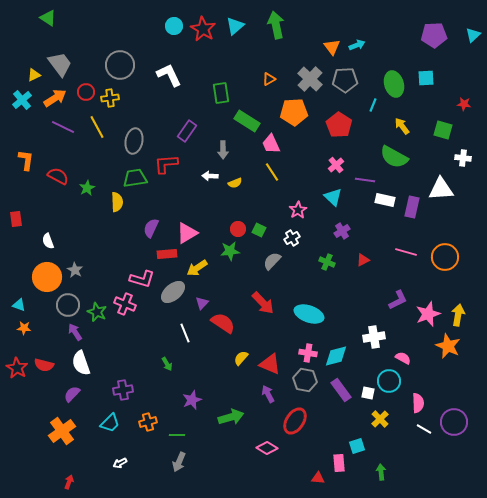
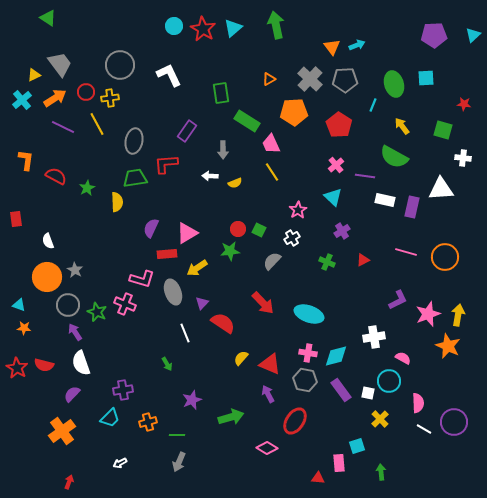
cyan triangle at (235, 26): moved 2 px left, 2 px down
yellow line at (97, 127): moved 3 px up
red semicircle at (58, 176): moved 2 px left
purple line at (365, 180): moved 4 px up
gray ellipse at (173, 292): rotated 70 degrees counterclockwise
cyan trapezoid at (110, 423): moved 5 px up
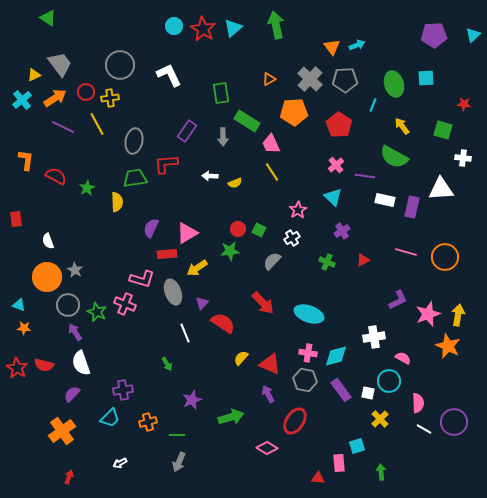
gray arrow at (223, 150): moved 13 px up
red arrow at (69, 482): moved 5 px up
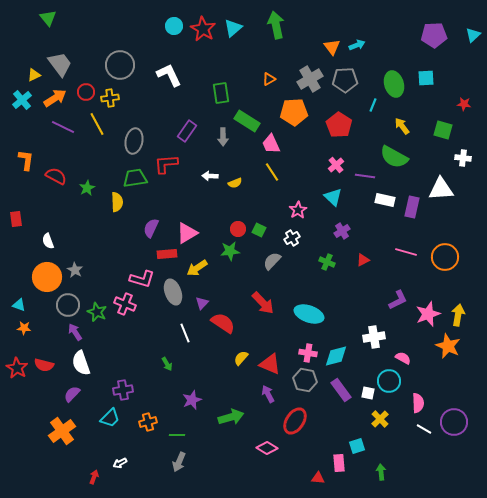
green triangle at (48, 18): rotated 18 degrees clockwise
gray cross at (310, 79): rotated 15 degrees clockwise
red arrow at (69, 477): moved 25 px right
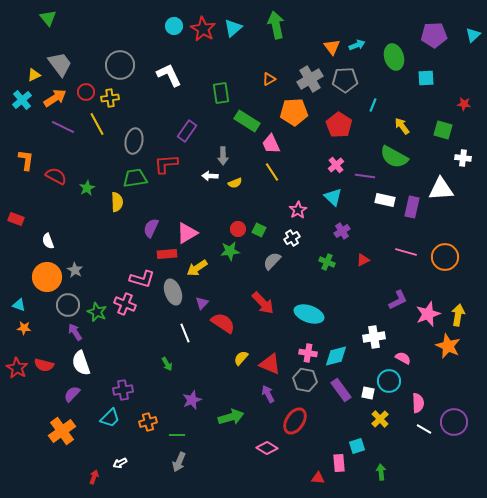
green ellipse at (394, 84): moved 27 px up
gray arrow at (223, 137): moved 19 px down
red rectangle at (16, 219): rotated 63 degrees counterclockwise
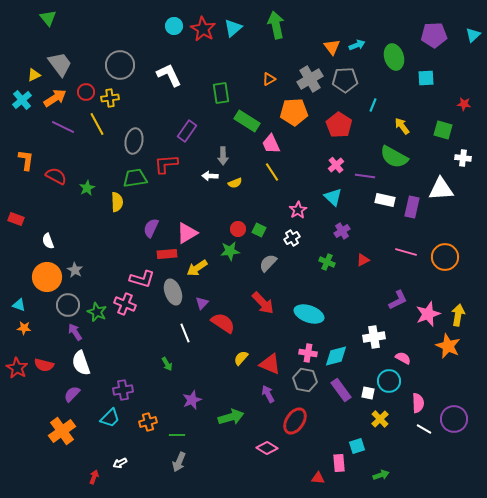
gray semicircle at (272, 261): moved 4 px left, 2 px down
purple circle at (454, 422): moved 3 px up
green arrow at (381, 472): moved 3 px down; rotated 77 degrees clockwise
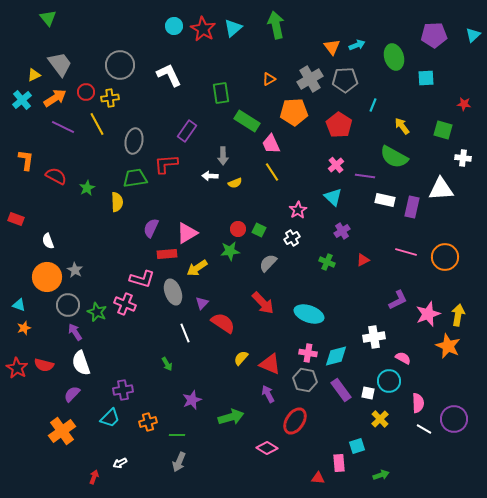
orange star at (24, 328): rotated 24 degrees counterclockwise
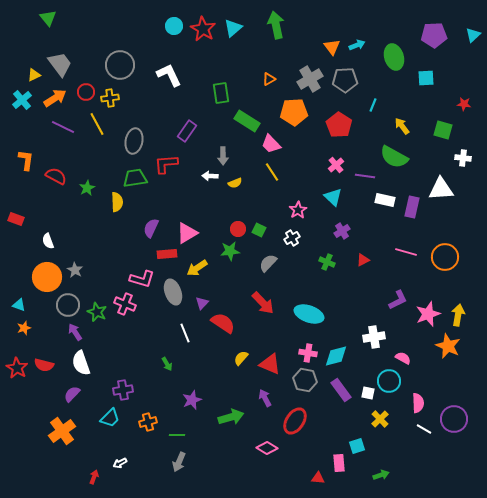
pink trapezoid at (271, 144): rotated 20 degrees counterclockwise
purple arrow at (268, 394): moved 3 px left, 4 px down
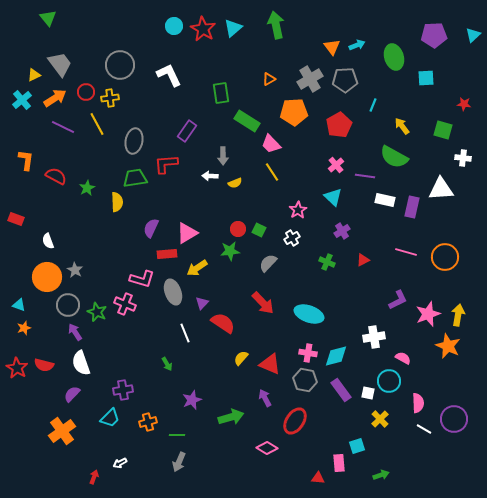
red pentagon at (339, 125): rotated 10 degrees clockwise
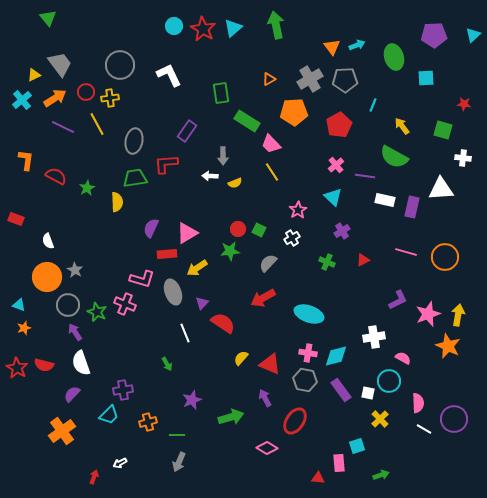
red arrow at (263, 303): moved 5 px up; rotated 105 degrees clockwise
cyan trapezoid at (110, 418): moved 1 px left, 3 px up
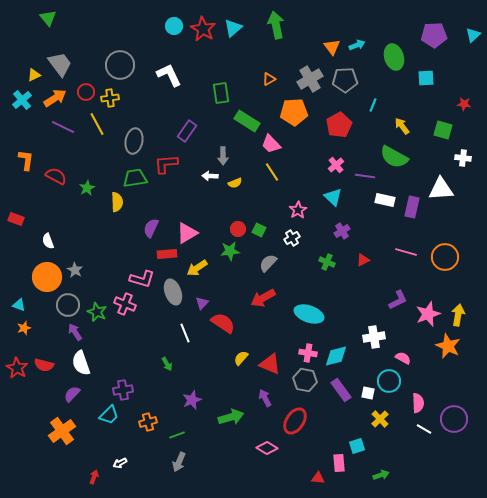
green line at (177, 435): rotated 21 degrees counterclockwise
